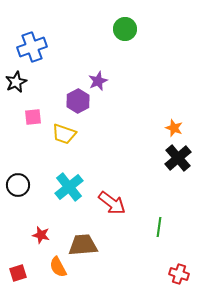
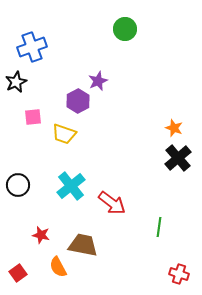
cyan cross: moved 2 px right, 1 px up
brown trapezoid: rotated 16 degrees clockwise
red square: rotated 18 degrees counterclockwise
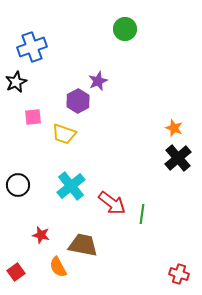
green line: moved 17 px left, 13 px up
red square: moved 2 px left, 1 px up
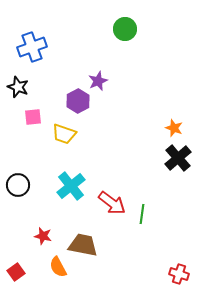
black star: moved 2 px right, 5 px down; rotated 25 degrees counterclockwise
red star: moved 2 px right, 1 px down
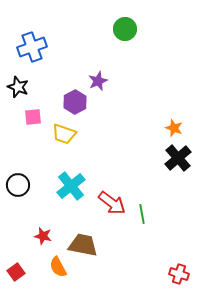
purple hexagon: moved 3 px left, 1 px down
green line: rotated 18 degrees counterclockwise
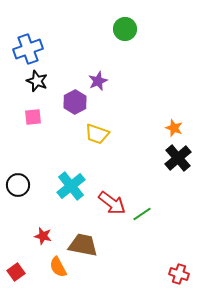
blue cross: moved 4 px left, 2 px down
black star: moved 19 px right, 6 px up
yellow trapezoid: moved 33 px right
green line: rotated 66 degrees clockwise
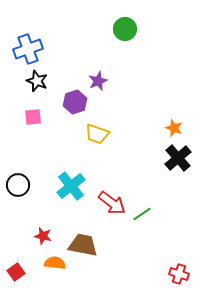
purple hexagon: rotated 10 degrees clockwise
orange semicircle: moved 3 px left, 4 px up; rotated 125 degrees clockwise
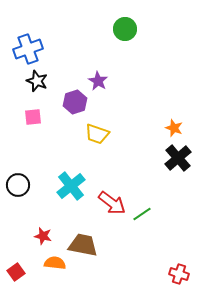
purple star: rotated 18 degrees counterclockwise
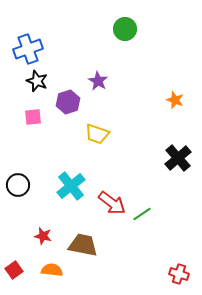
purple hexagon: moved 7 px left
orange star: moved 1 px right, 28 px up
orange semicircle: moved 3 px left, 7 px down
red square: moved 2 px left, 2 px up
